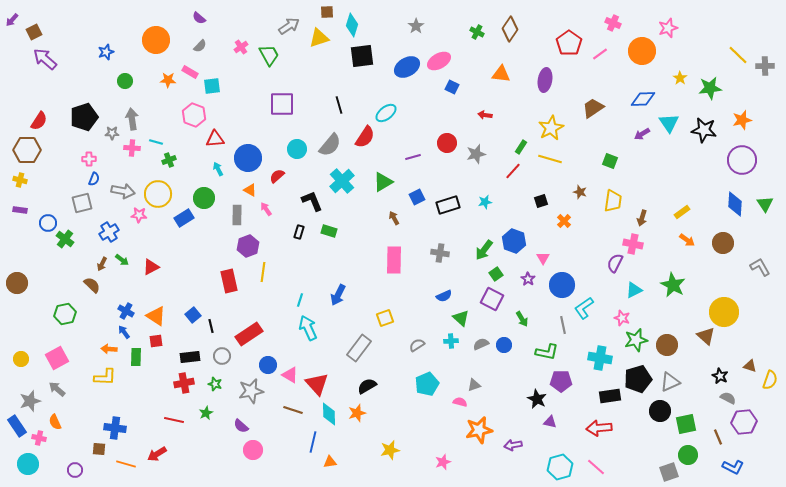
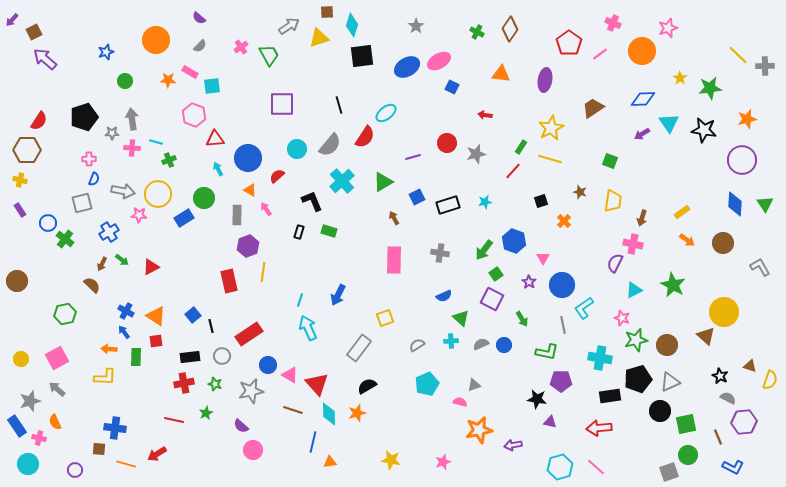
orange star at (742, 120): moved 5 px right, 1 px up
purple rectangle at (20, 210): rotated 48 degrees clockwise
purple star at (528, 279): moved 1 px right, 3 px down
brown circle at (17, 283): moved 2 px up
black star at (537, 399): rotated 18 degrees counterclockwise
yellow star at (390, 450): moved 1 px right, 10 px down; rotated 24 degrees clockwise
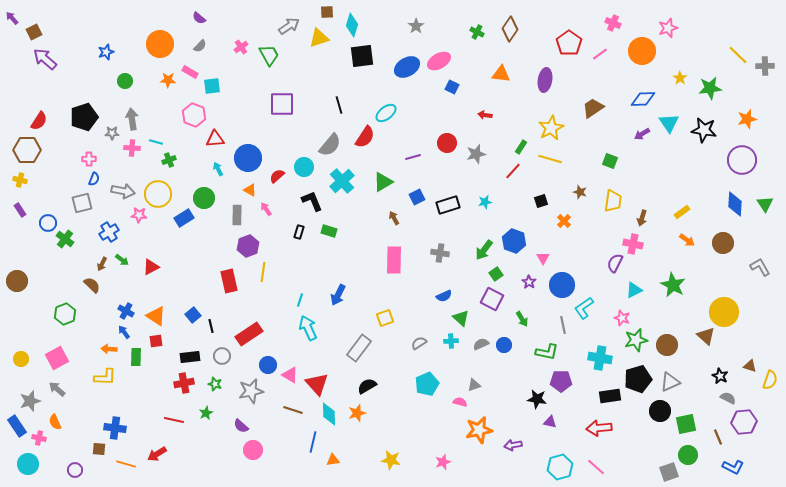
purple arrow at (12, 20): moved 2 px up; rotated 96 degrees clockwise
orange circle at (156, 40): moved 4 px right, 4 px down
cyan circle at (297, 149): moved 7 px right, 18 px down
green hexagon at (65, 314): rotated 10 degrees counterclockwise
gray semicircle at (417, 345): moved 2 px right, 2 px up
orange triangle at (330, 462): moved 3 px right, 2 px up
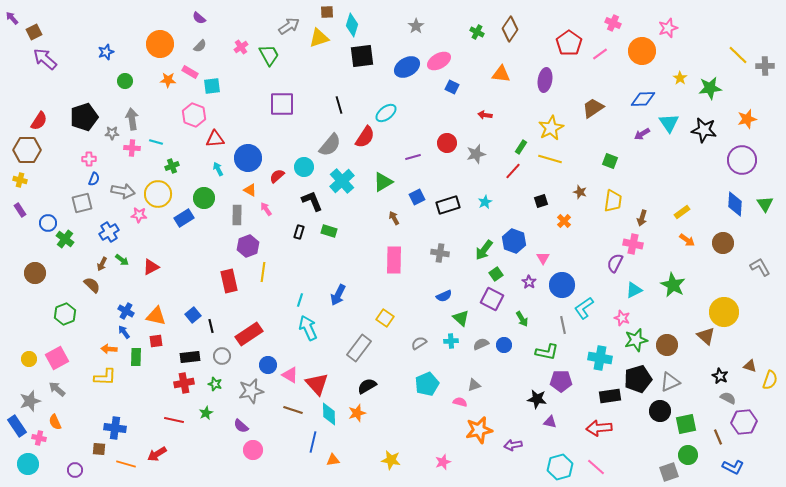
green cross at (169, 160): moved 3 px right, 6 px down
cyan star at (485, 202): rotated 16 degrees counterclockwise
brown circle at (17, 281): moved 18 px right, 8 px up
orange triangle at (156, 316): rotated 20 degrees counterclockwise
yellow square at (385, 318): rotated 36 degrees counterclockwise
yellow circle at (21, 359): moved 8 px right
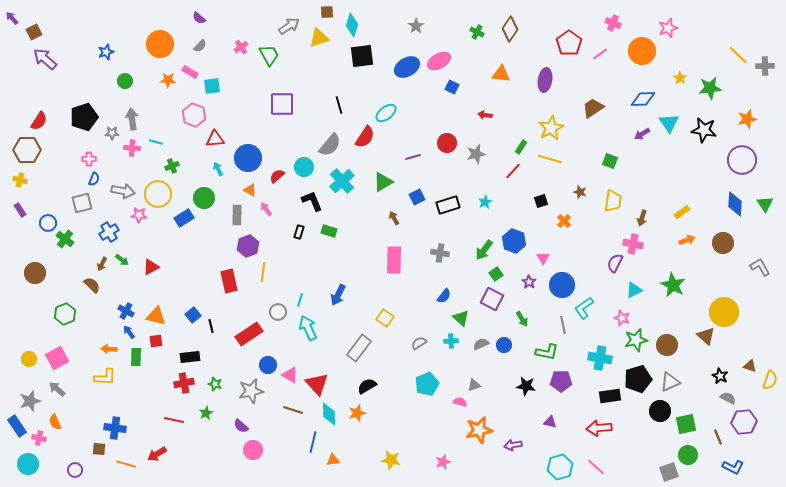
orange arrow at (687, 240): rotated 56 degrees counterclockwise
blue semicircle at (444, 296): rotated 28 degrees counterclockwise
blue arrow at (124, 332): moved 5 px right
gray circle at (222, 356): moved 56 px right, 44 px up
black star at (537, 399): moved 11 px left, 13 px up
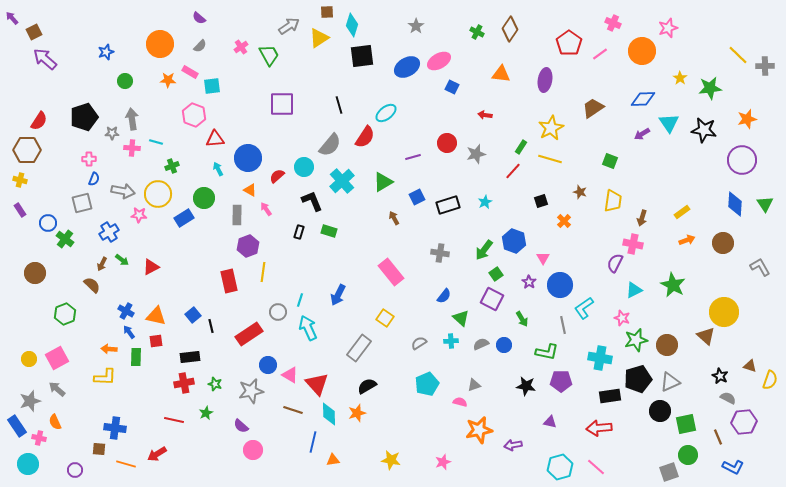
yellow triangle at (319, 38): rotated 15 degrees counterclockwise
pink rectangle at (394, 260): moved 3 px left, 12 px down; rotated 40 degrees counterclockwise
blue circle at (562, 285): moved 2 px left
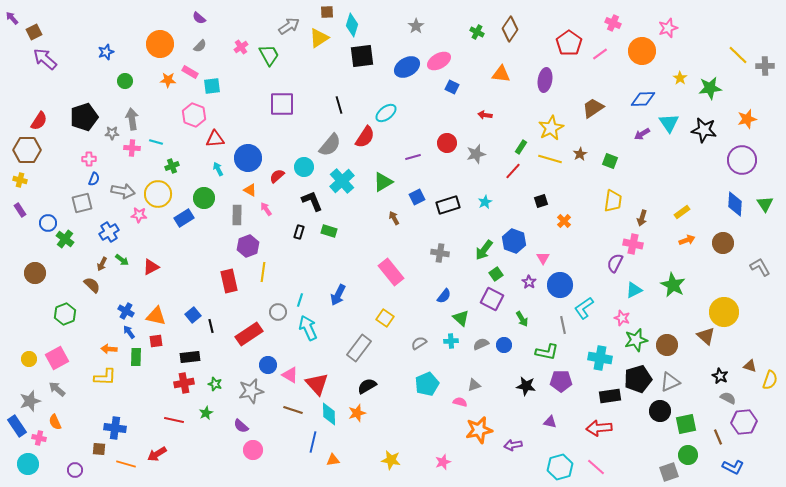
brown star at (580, 192): moved 38 px up; rotated 24 degrees clockwise
